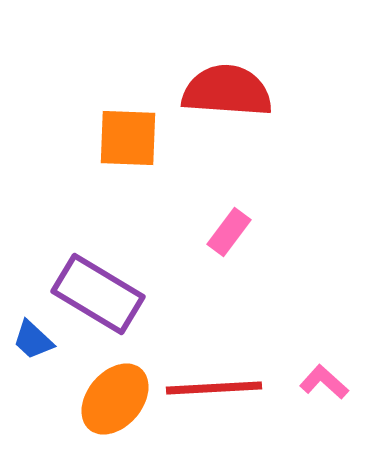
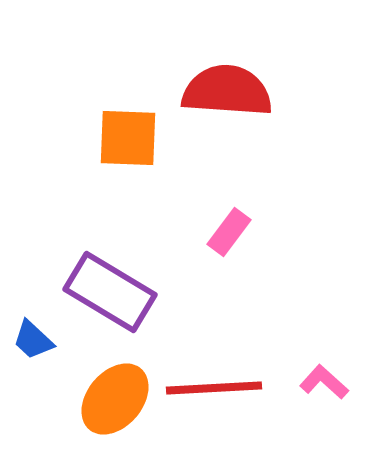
purple rectangle: moved 12 px right, 2 px up
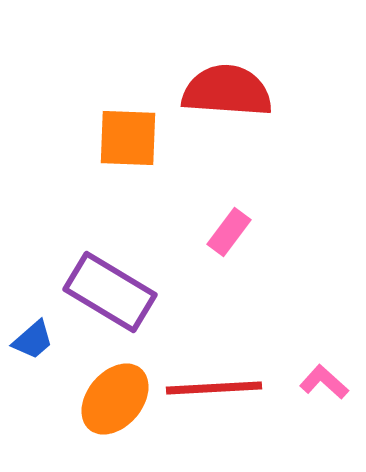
blue trapezoid: rotated 84 degrees counterclockwise
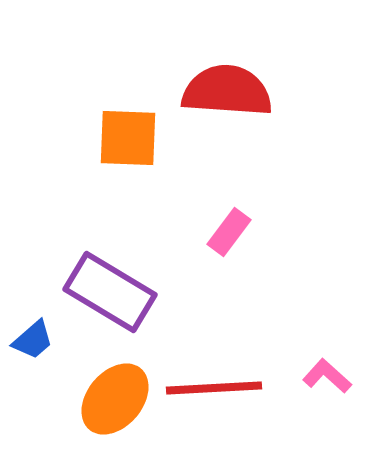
pink L-shape: moved 3 px right, 6 px up
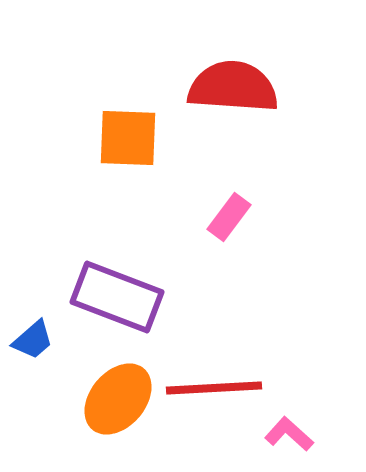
red semicircle: moved 6 px right, 4 px up
pink rectangle: moved 15 px up
purple rectangle: moved 7 px right, 5 px down; rotated 10 degrees counterclockwise
pink L-shape: moved 38 px left, 58 px down
orange ellipse: moved 3 px right
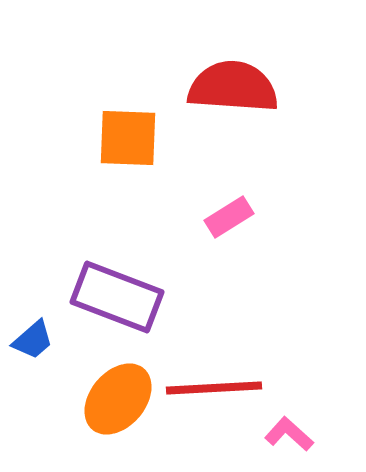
pink rectangle: rotated 21 degrees clockwise
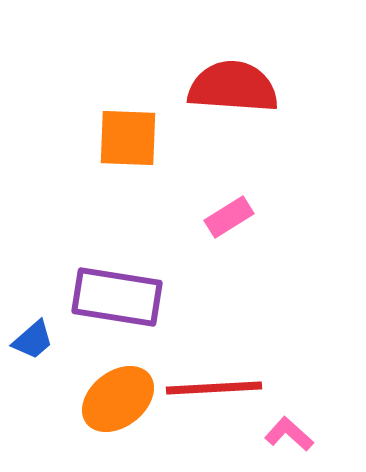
purple rectangle: rotated 12 degrees counterclockwise
orange ellipse: rotated 12 degrees clockwise
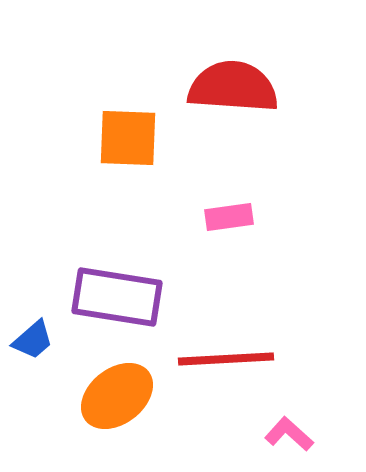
pink rectangle: rotated 24 degrees clockwise
red line: moved 12 px right, 29 px up
orange ellipse: moved 1 px left, 3 px up
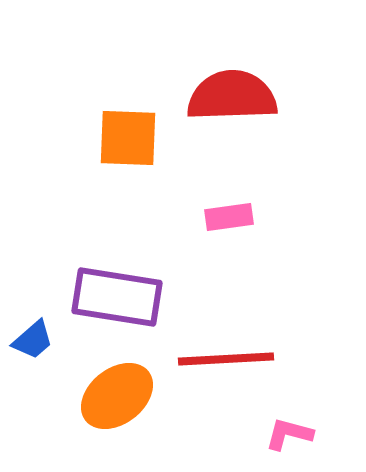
red semicircle: moved 1 px left, 9 px down; rotated 6 degrees counterclockwise
pink L-shape: rotated 27 degrees counterclockwise
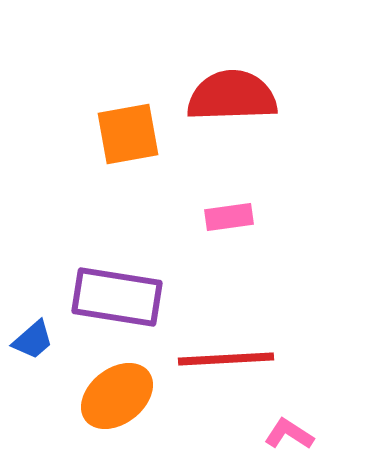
orange square: moved 4 px up; rotated 12 degrees counterclockwise
pink L-shape: rotated 18 degrees clockwise
